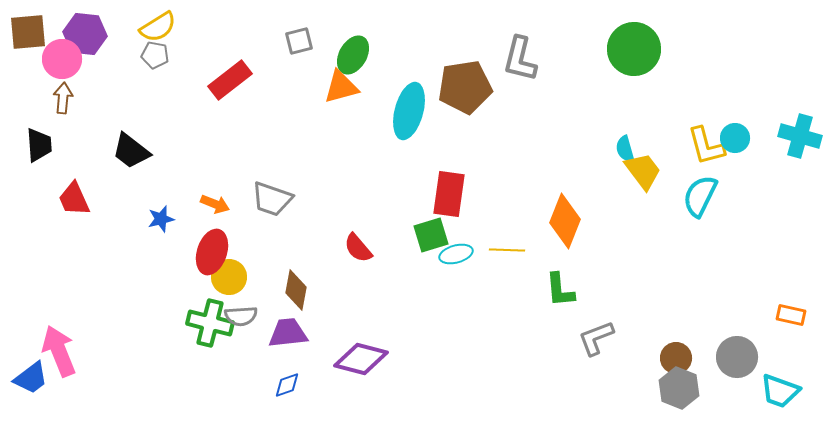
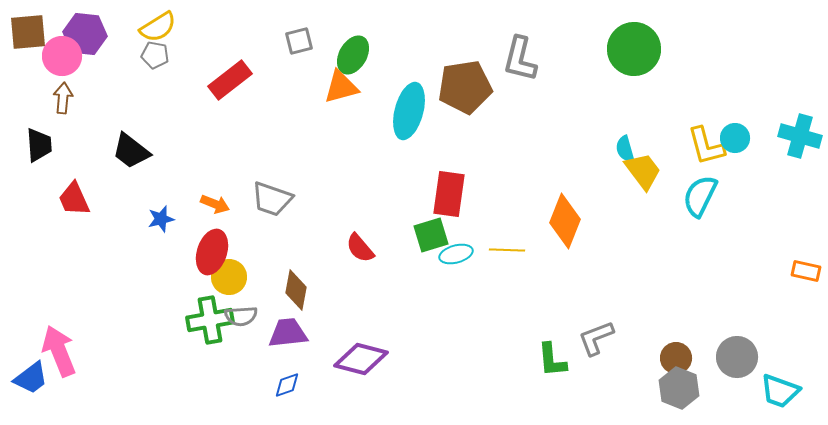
pink circle at (62, 59): moved 3 px up
red semicircle at (358, 248): moved 2 px right
green L-shape at (560, 290): moved 8 px left, 70 px down
orange rectangle at (791, 315): moved 15 px right, 44 px up
green cross at (210, 323): moved 3 px up; rotated 24 degrees counterclockwise
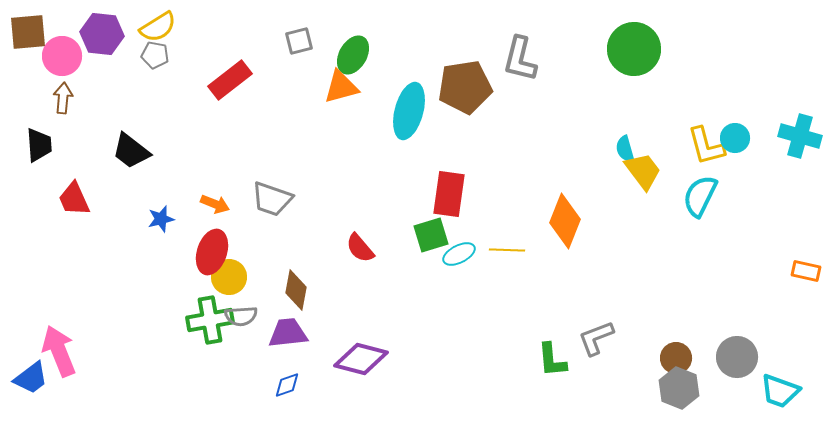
purple hexagon at (85, 34): moved 17 px right
cyan ellipse at (456, 254): moved 3 px right; rotated 12 degrees counterclockwise
